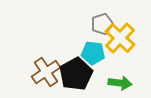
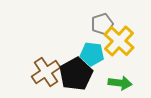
yellow cross: moved 1 px left, 3 px down
cyan pentagon: moved 1 px left, 1 px down
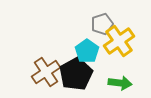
yellow cross: rotated 12 degrees clockwise
cyan pentagon: moved 5 px left, 3 px up; rotated 30 degrees clockwise
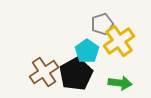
brown cross: moved 2 px left
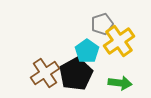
brown cross: moved 1 px right, 1 px down
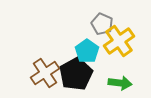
gray pentagon: rotated 30 degrees counterclockwise
